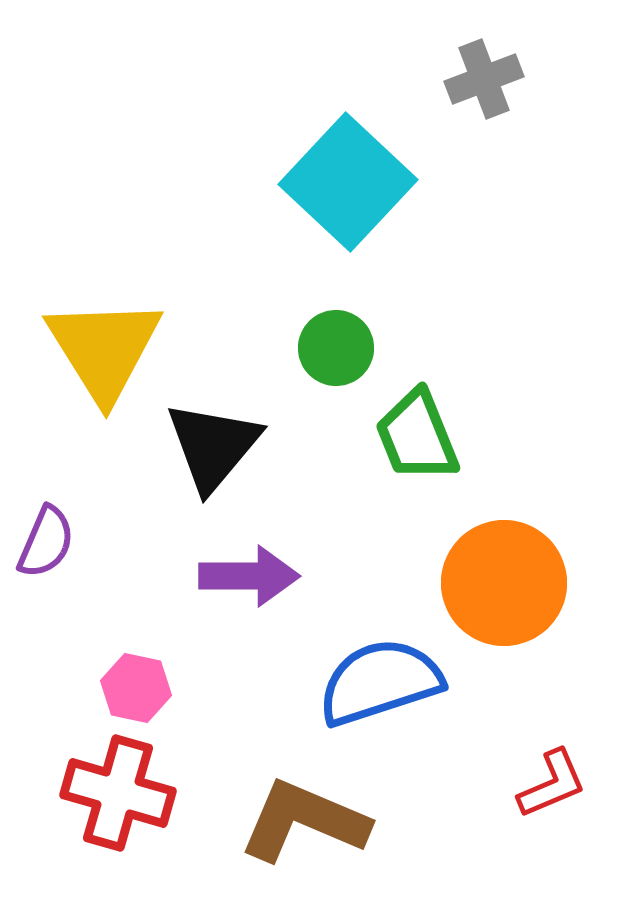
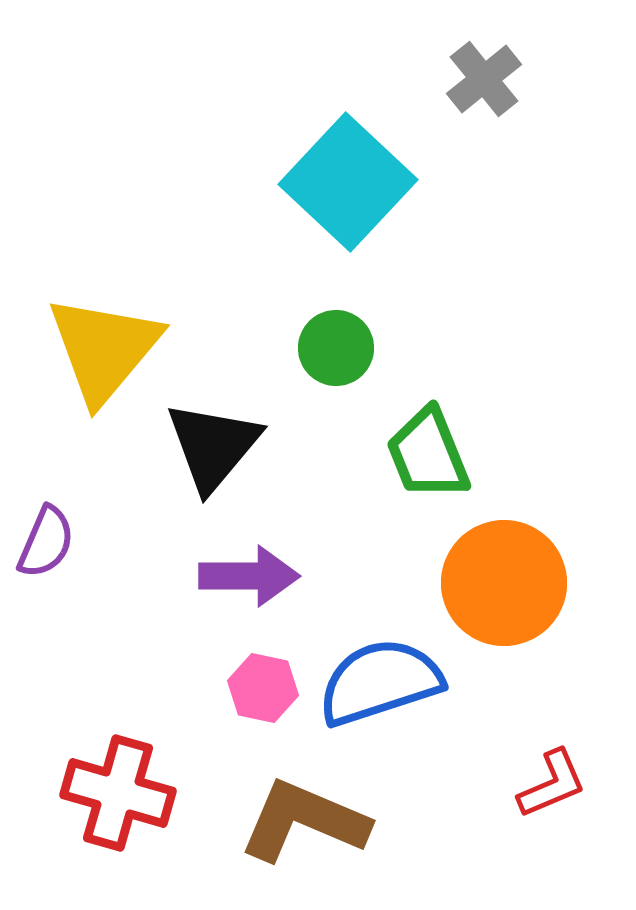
gray cross: rotated 18 degrees counterclockwise
yellow triangle: rotated 12 degrees clockwise
green trapezoid: moved 11 px right, 18 px down
pink hexagon: moved 127 px right
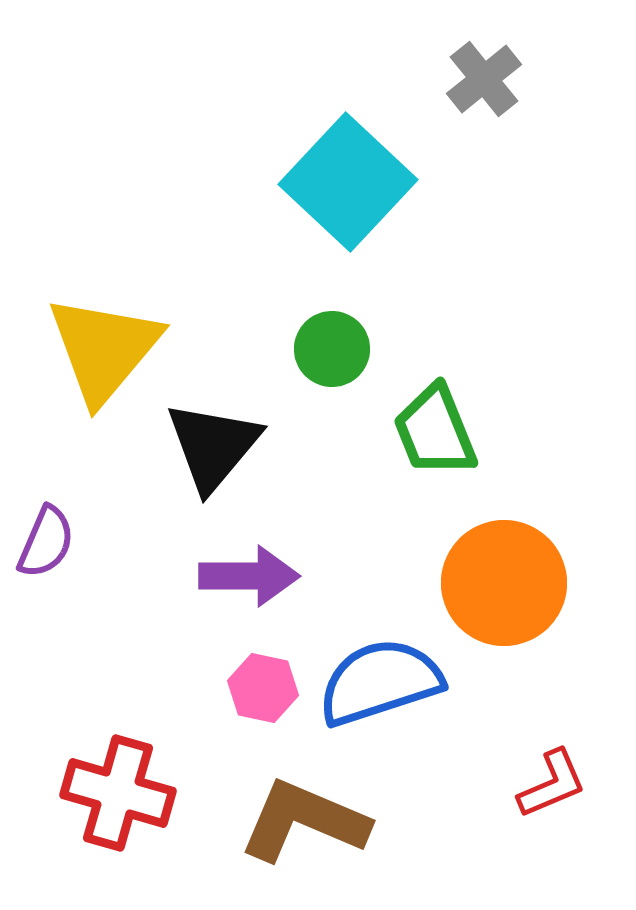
green circle: moved 4 px left, 1 px down
green trapezoid: moved 7 px right, 23 px up
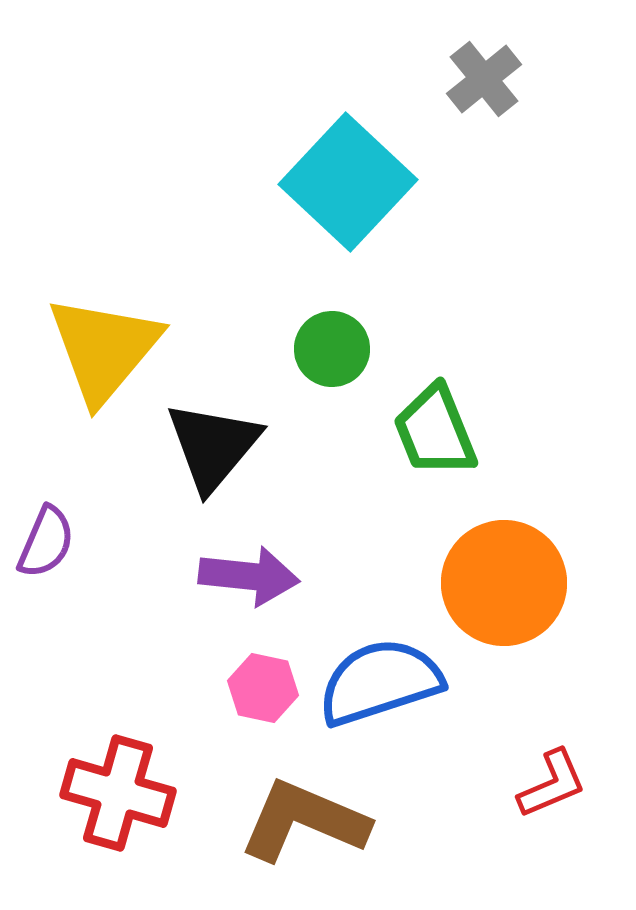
purple arrow: rotated 6 degrees clockwise
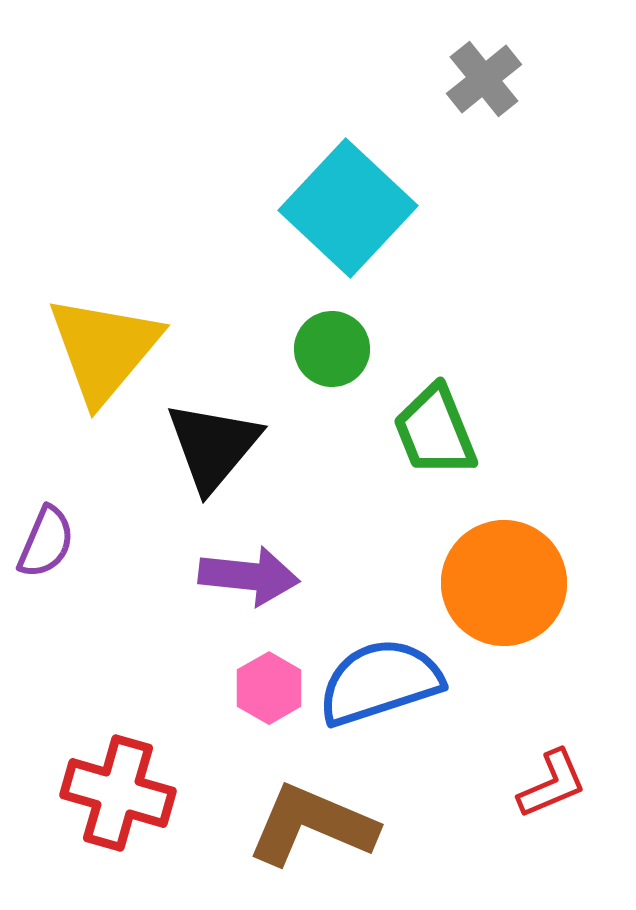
cyan square: moved 26 px down
pink hexagon: moved 6 px right; rotated 18 degrees clockwise
brown L-shape: moved 8 px right, 4 px down
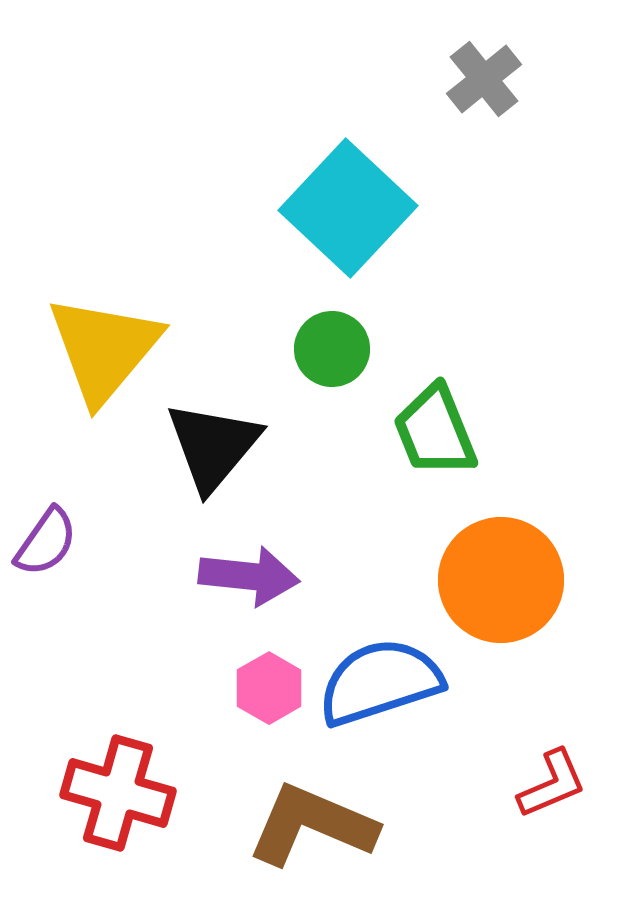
purple semicircle: rotated 12 degrees clockwise
orange circle: moved 3 px left, 3 px up
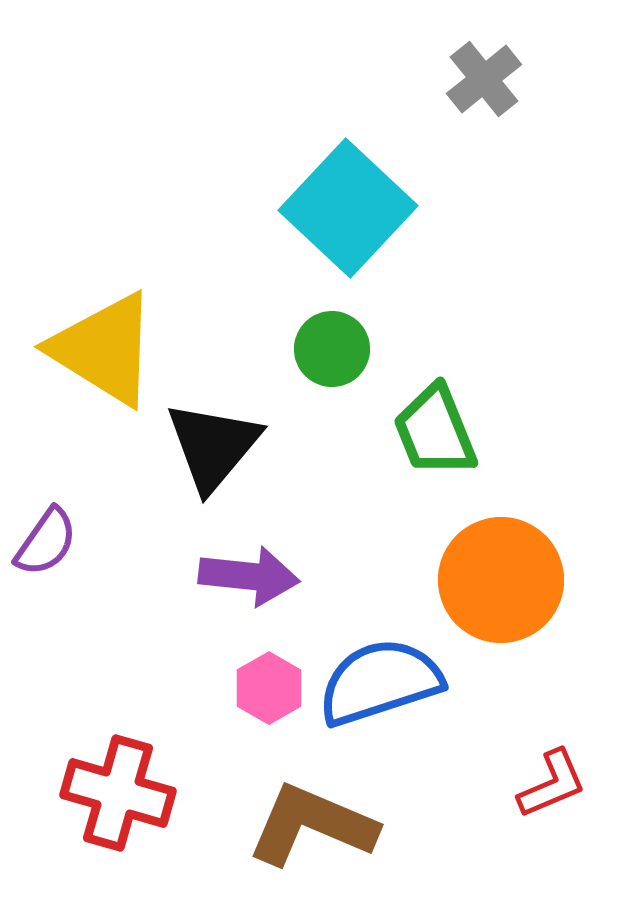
yellow triangle: rotated 38 degrees counterclockwise
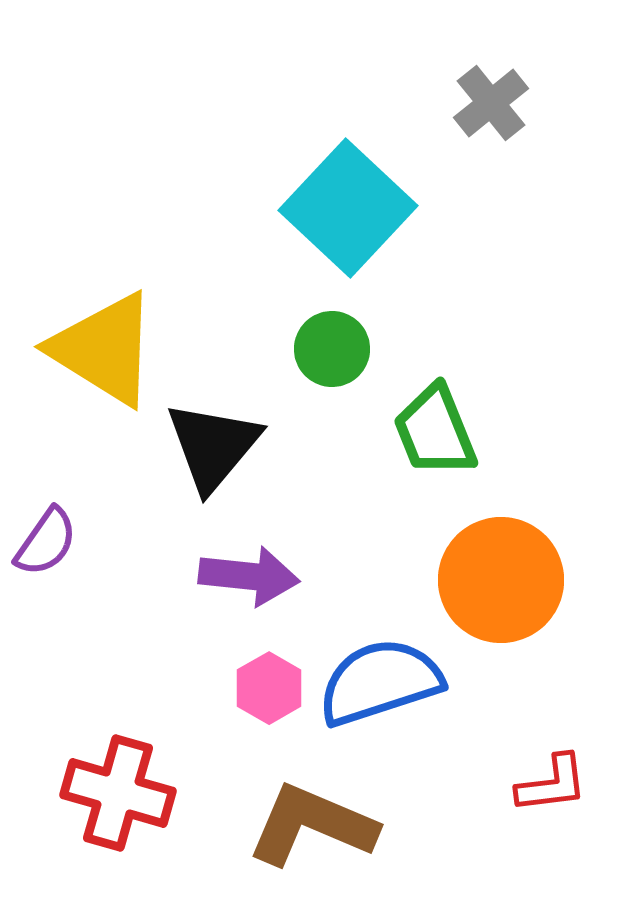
gray cross: moved 7 px right, 24 px down
red L-shape: rotated 16 degrees clockwise
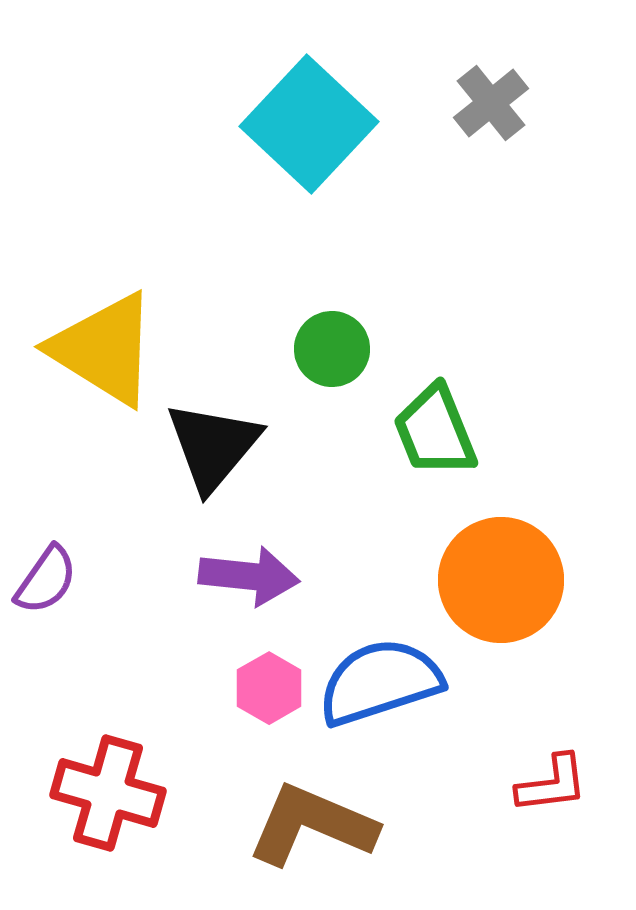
cyan square: moved 39 px left, 84 px up
purple semicircle: moved 38 px down
red cross: moved 10 px left
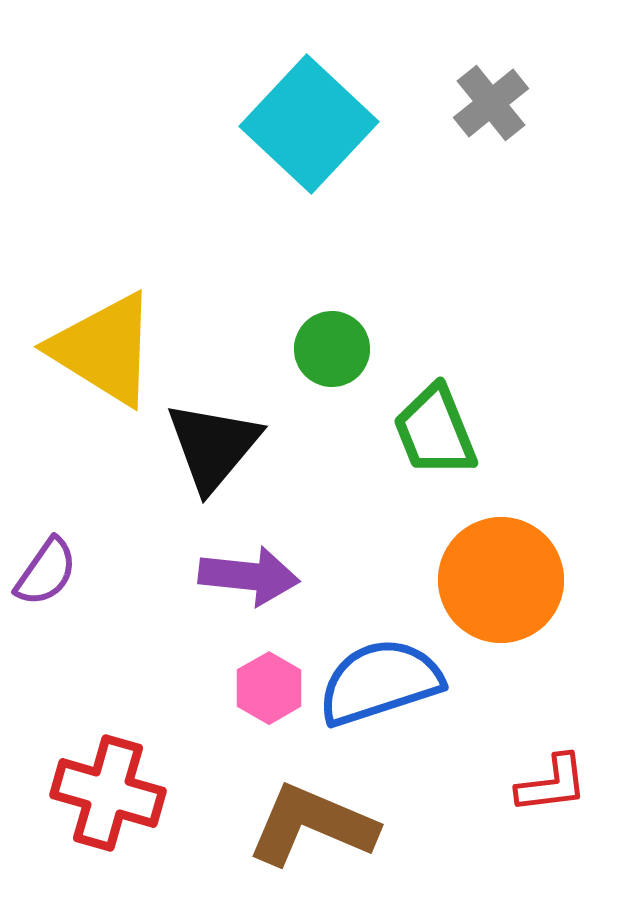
purple semicircle: moved 8 px up
